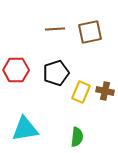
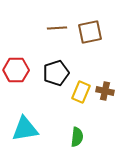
brown line: moved 2 px right, 1 px up
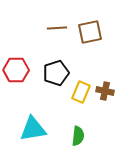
cyan triangle: moved 8 px right
green semicircle: moved 1 px right, 1 px up
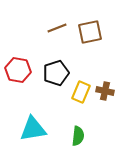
brown line: rotated 18 degrees counterclockwise
red hexagon: moved 2 px right; rotated 10 degrees clockwise
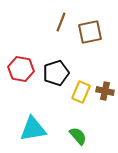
brown line: moved 4 px right, 6 px up; rotated 48 degrees counterclockwise
red hexagon: moved 3 px right, 1 px up
green semicircle: rotated 48 degrees counterclockwise
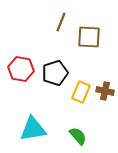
brown square: moved 1 px left, 5 px down; rotated 15 degrees clockwise
black pentagon: moved 1 px left
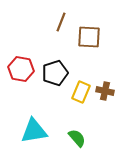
cyan triangle: moved 1 px right, 2 px down
green semicircle: moved 1 px left, 2 px down
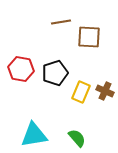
brown line: rotated 60 degrees clockwise
brown cross: rotated 12 degrees clockwise
cyan triangle: moved 4 px down
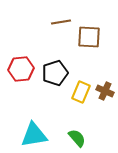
red hexagon: rotated 15 degrees counterclockwise
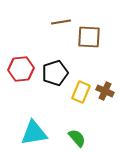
cyan triangle: moved 2 px up
